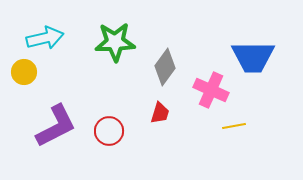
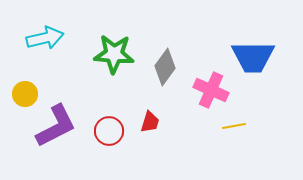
green star: moved 1 px left, 12 px down; rotated 6 degrees clockwise
yellow circle: moved 1 px right, 22 px down
red trapezoid: moved 10 px left, 9 px down
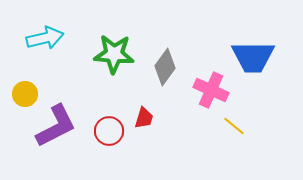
red trapezoid: moved 6 px left, 4 px up
yellow line: rotated 50 degrees clockwise
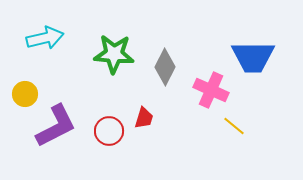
gray diamond: rotated 9 degrees counterclockwise
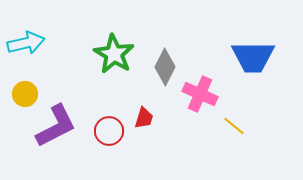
cyan arrow: moved 19 px left, 5 px down
green star: rotated 27 degrees clockwise
pink cross: moved 11 px left, 4 px down
